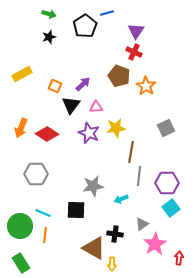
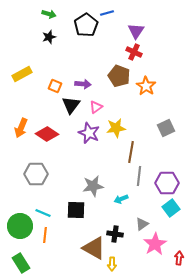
black pentagon: moved 1 px right, 1 px up
purple arrow: rotated 49 degrees clockwise
pink triangle: rotated 32 degrees counterclockwise
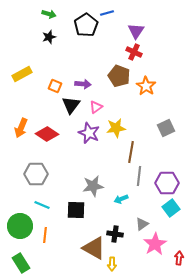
cyan line: moved 1 px left, 8 px up
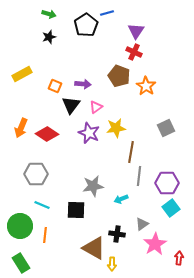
black cross: moved 2 px right
